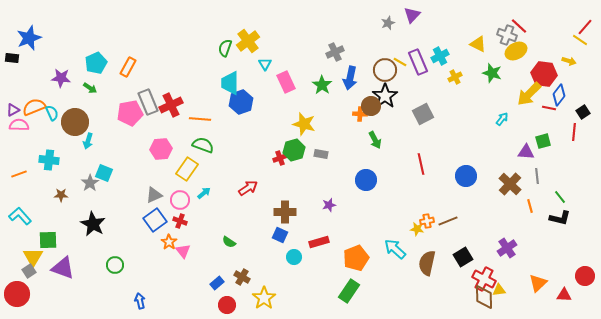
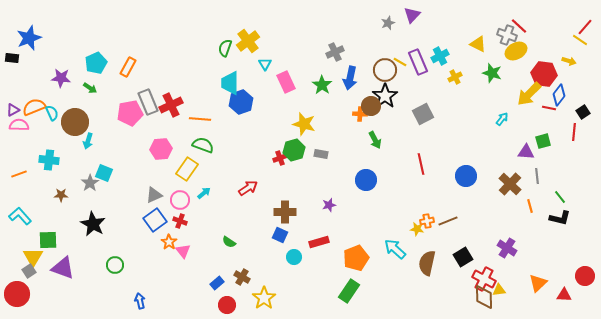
purple cross at (507, 248): rotated 24 degrees counterclockwise
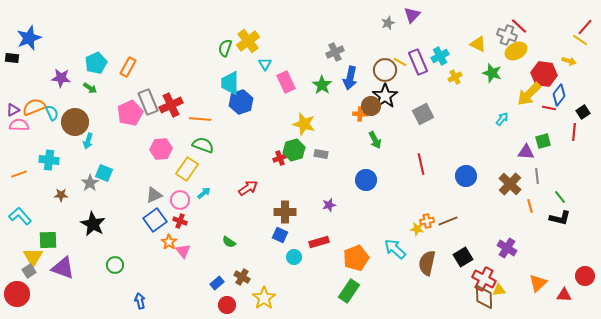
pink pentagon at (130, 113): rotated 15 degrees counterclockwise
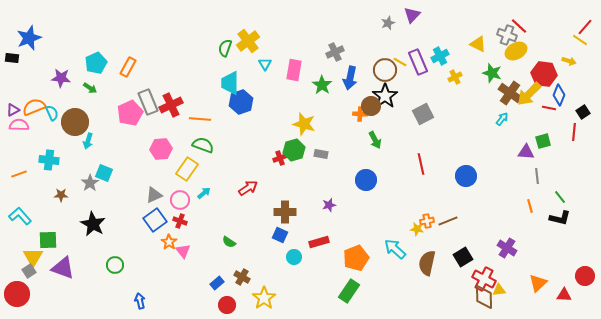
pink rectangle at (286, 82): moved 8 px right, 12 px up; rotated 35 degrees clockwise
blue diamond at (559, 95): rotated 15 degrees counterclockwise
brown cross at (510, 184): moved 91 px up; rotated 10 degrees counterclockwise
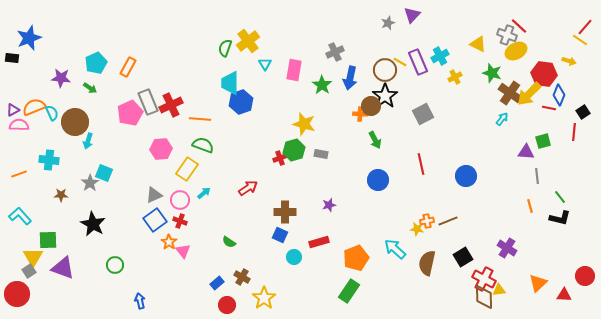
blue circle at (366, 180): moved 12 px right
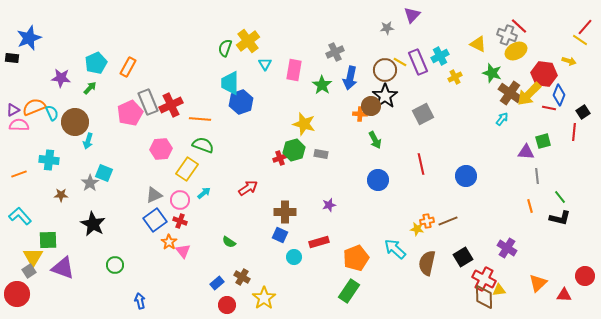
gray star at (388, 23): moved 1 px left, 5 px down; rotated 16 degrees clockwise
green arrow at (90, 88): rotated 80 degrees counterclockwise
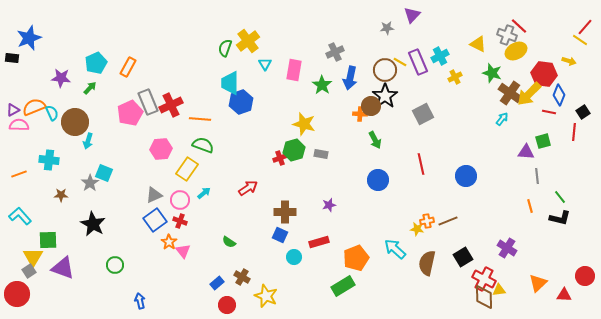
red line at (549, 108): moved 4 px down
green rectangle at (349, 291): moved 6 px left, 5 px up; rotated 25 degrees clockwise
yellow star at (264, 298): moved 2 px right, 2 px up; rotated 15 degrees counterclockwise
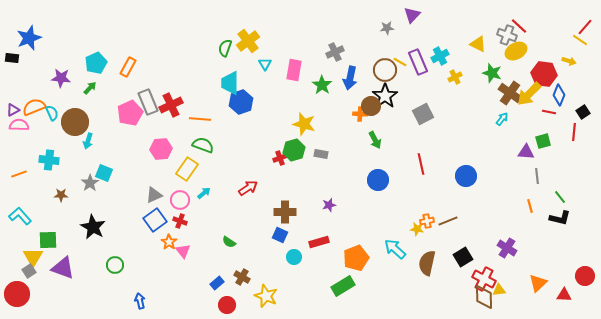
black star at (93, 224): moved 3 px down
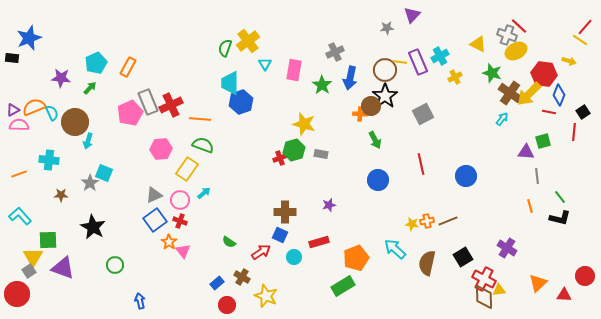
yellow line at (400, 62): rotated 24 degrees counterclockwise
red arrow at (248, 188): moved 13 px right, 64 px down
yellow star at (417, 229): moved 5 px left, 5 px up
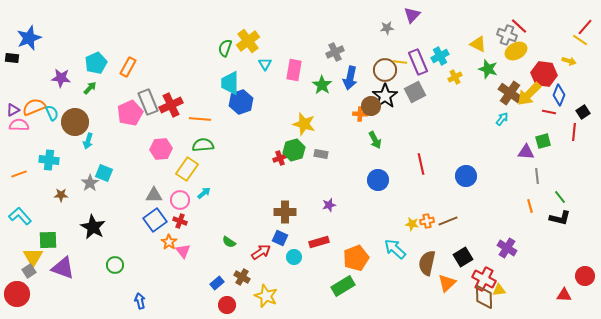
green star at (492, 73): moved 4 px left, 4 px up
gray square at (423, 114): moved 8 px left, 22 px up
green semicircle at (203, 145): rotated 25 degrees counterclockwise
gray triangle at (154, 195): rotated 24 degrees clockwise
blue square at (280, 235): moved 3 px down
orange triangle at (538, 283): moved 91 px left
